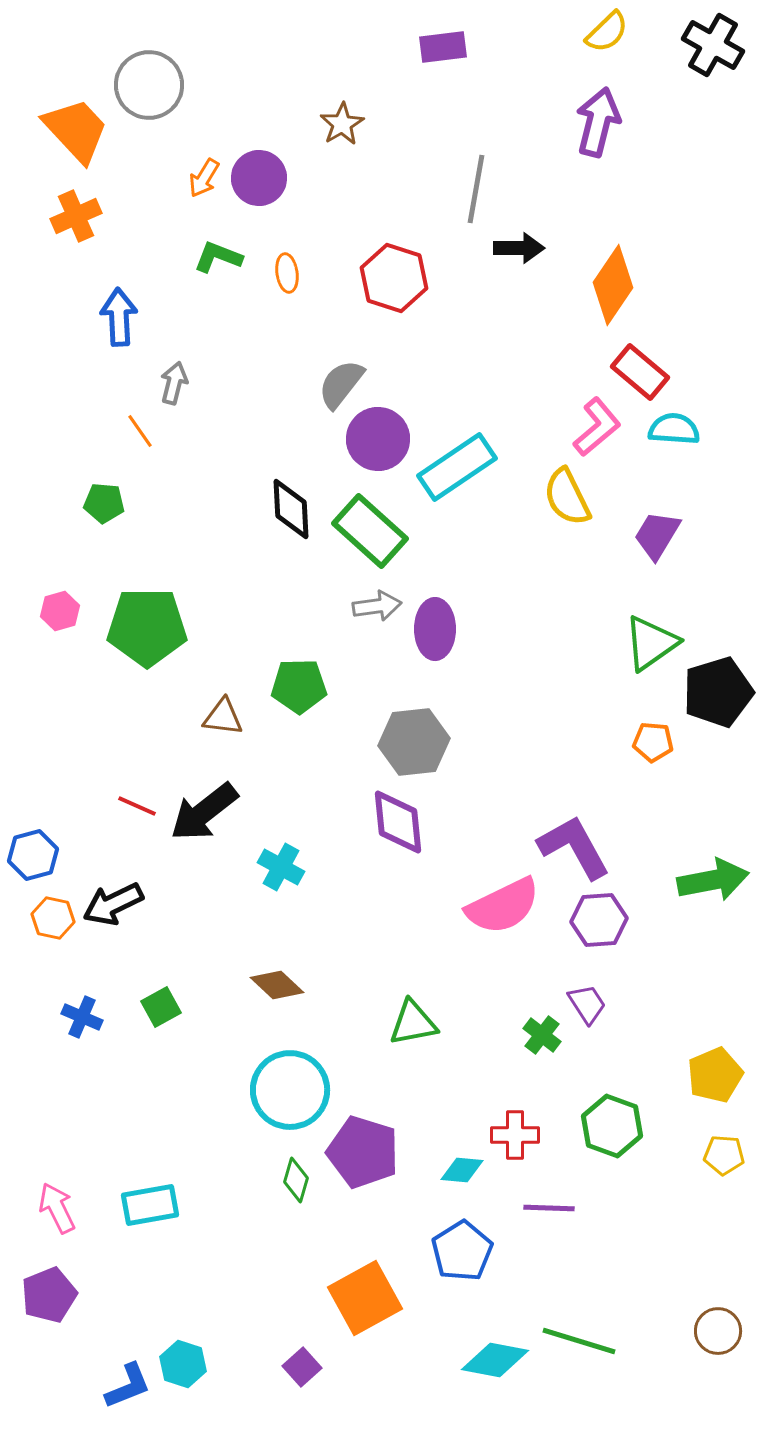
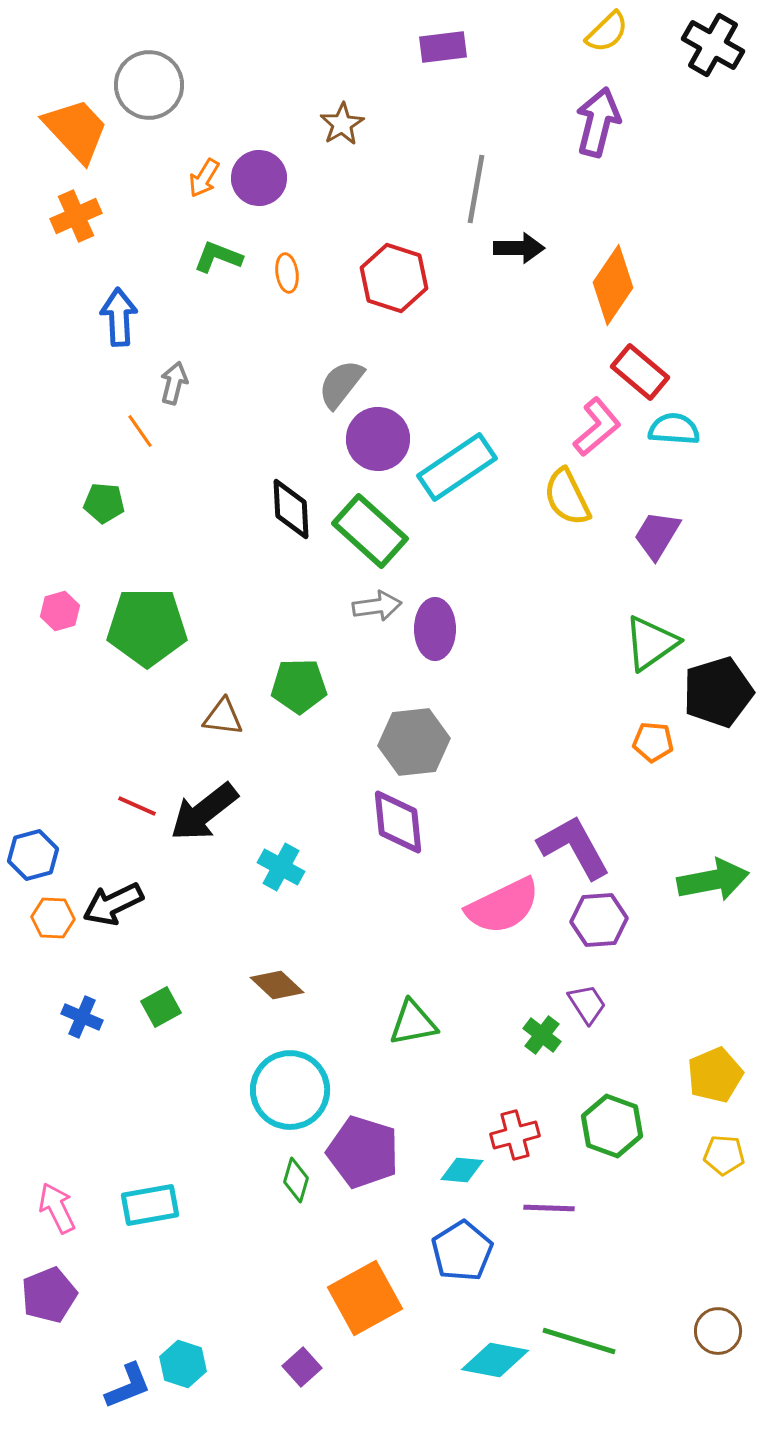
orange hexagon at (53, 918): rotated 9 degrees counterclockwise
red cross at (515, 1135): rotated 15 degrees counterclockwise
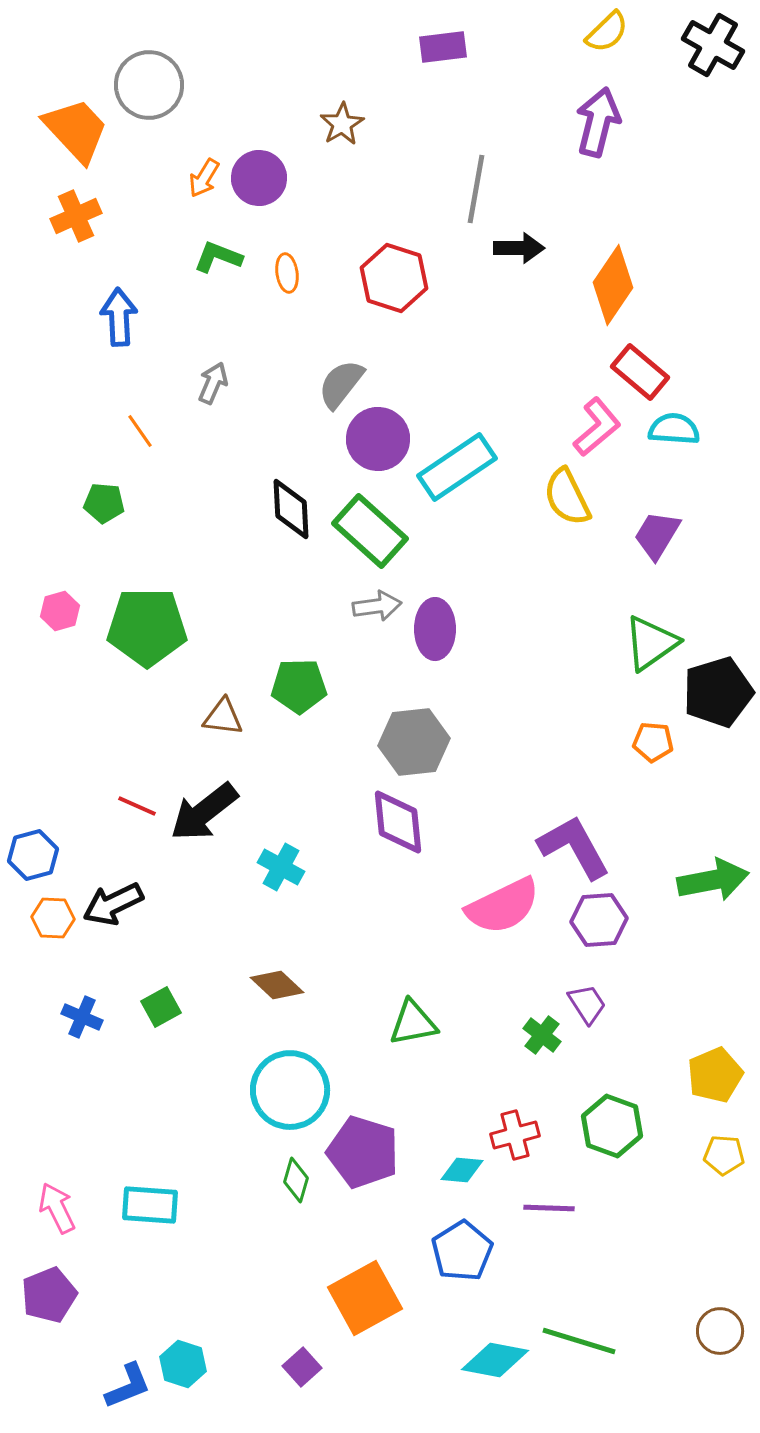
gray arrow at (174, 383): moved 39 px right; rotated 9 degrees clockwise
cyan rectangle at (150, 1205): rotated 14 degrees clockwise
brown circle at (718, 1331): moved 2 px right
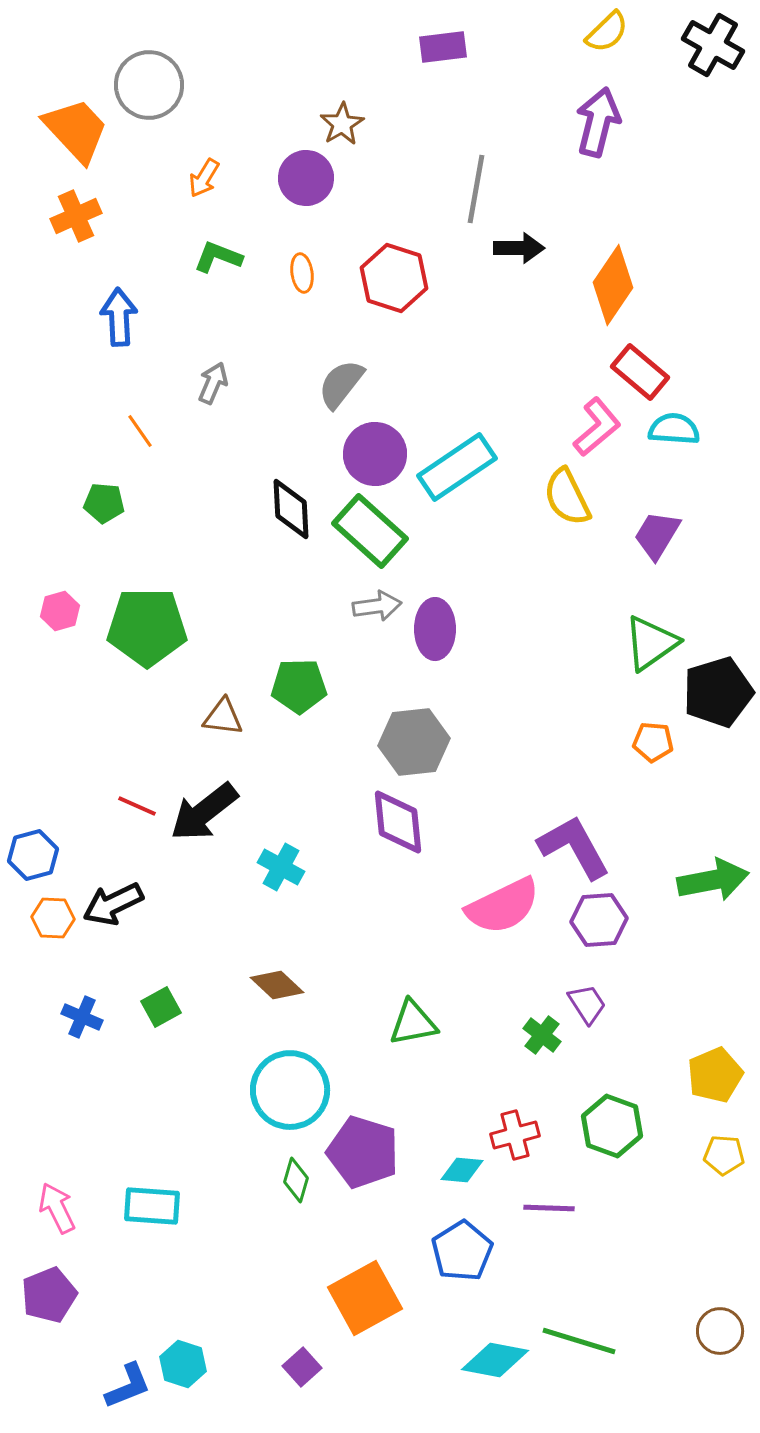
purple circle at (259, 178): moved 47 px right
orange ellipse at (287, 273): moved 15 px right
purple circle at (378, 439): moved 3 px left, 15 px down
cyan rectangle at (150, 1205): moved 2 px right, 1 px down
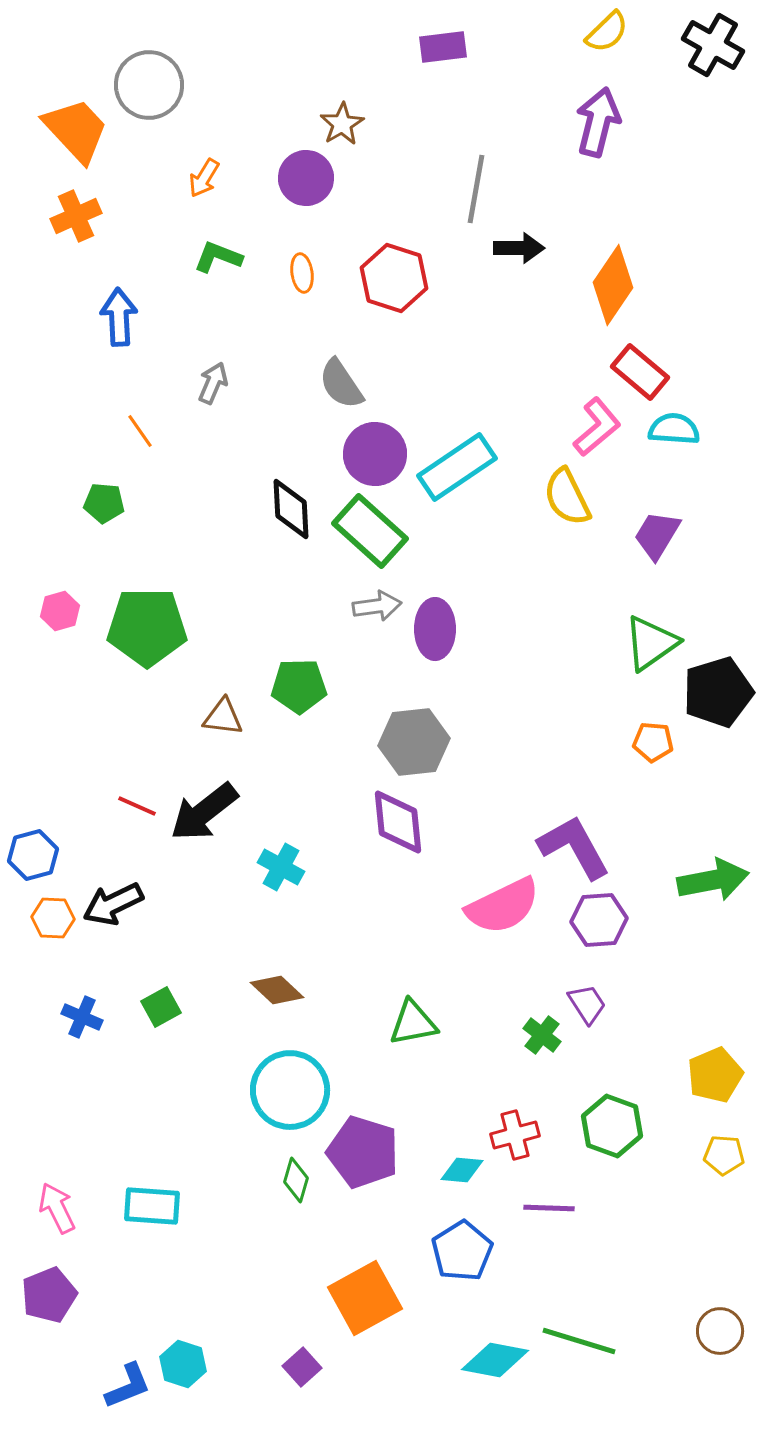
gray semicircle at (341, 384): rotated 72 degrees counterclockwise
brown diamond at (277, 985): moved 5 px down
